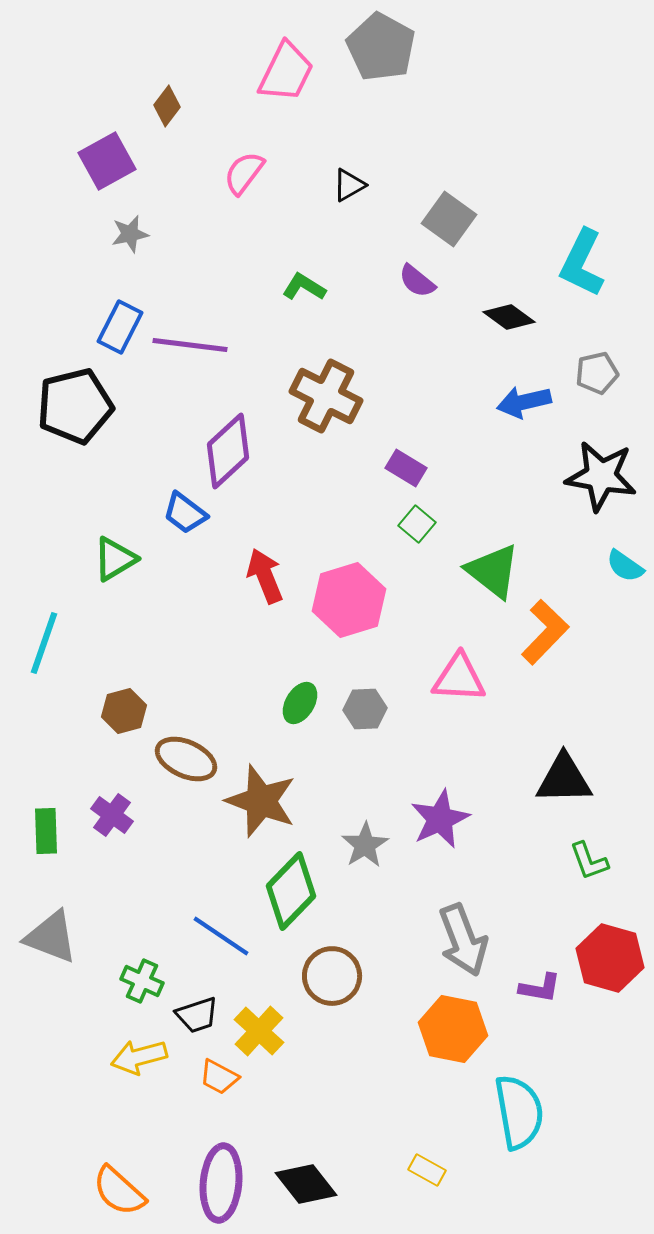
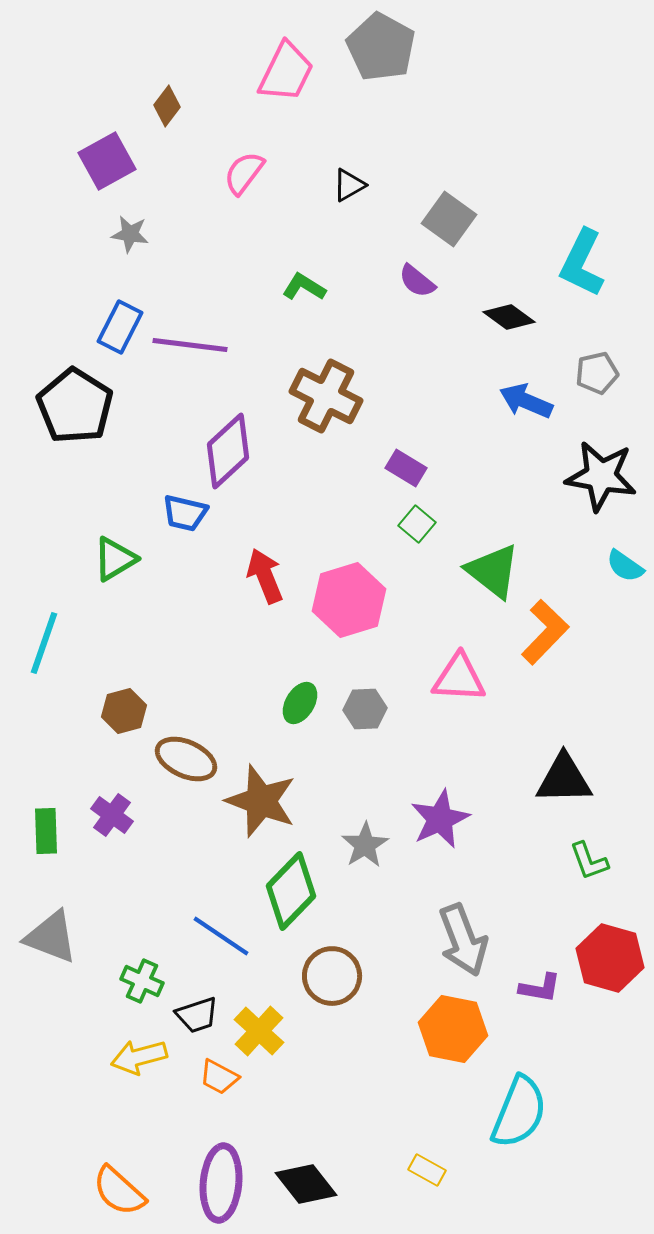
gray star at (130, 234): rotated 21 degrees clockwise
blue arrow at (524, 402): moved 2 px right, 1 px up; rotated 36 degrees clockwise
black pentagon at (75, 406): rotated 26 degrees counterclockwise
blue trapezoid at (185, 513): rotated 24 degrees counterclockwise
cyan semicircle at (519, 1112): rotated 32 degrees clockwise
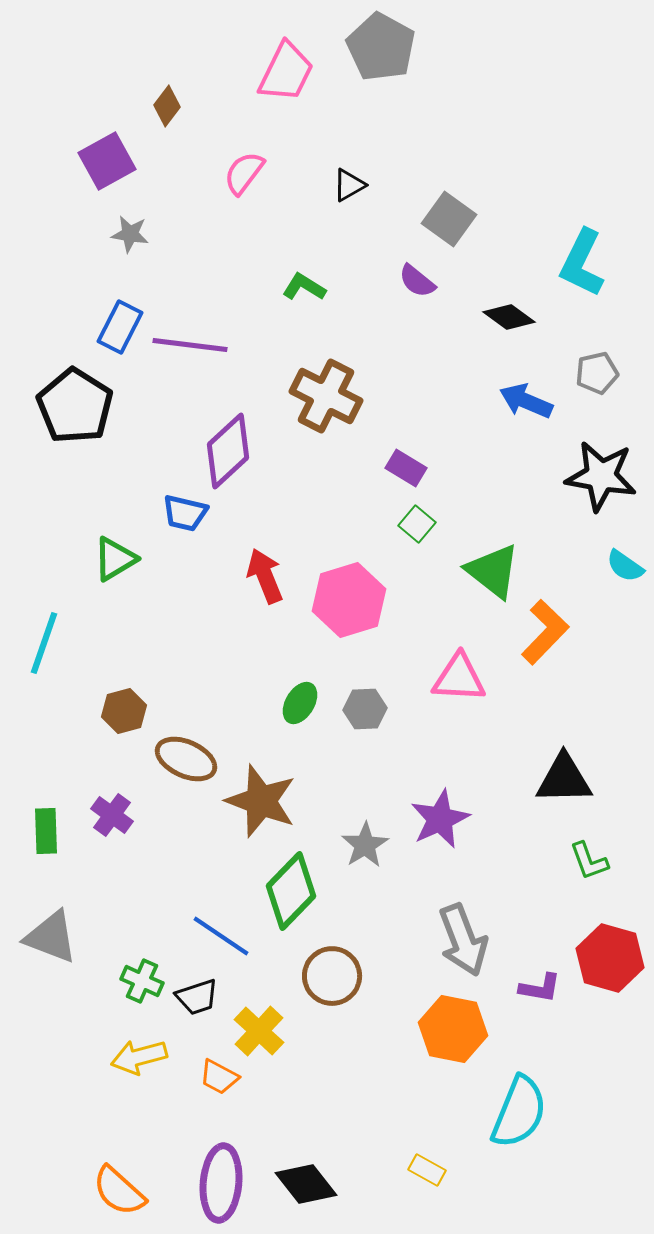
black trapezoid at (197, 1015): moved 18 px up
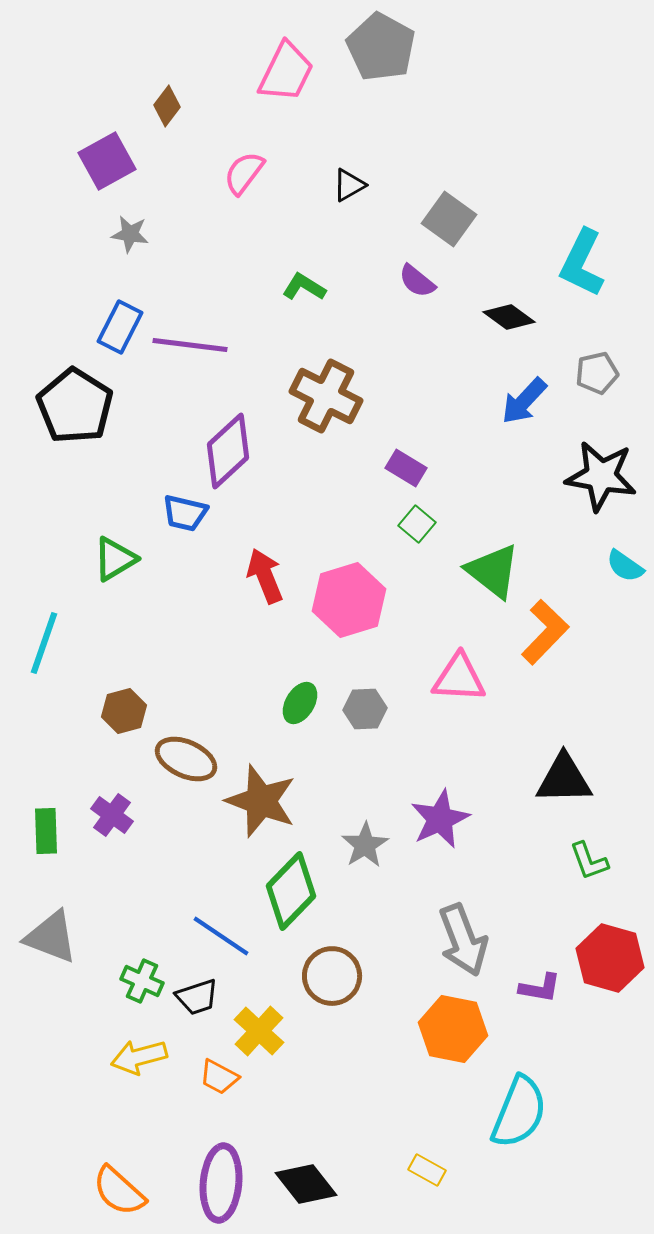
blue arrow at (526, 401): moved 2 px left; rotated 70 degrees counterclockwise
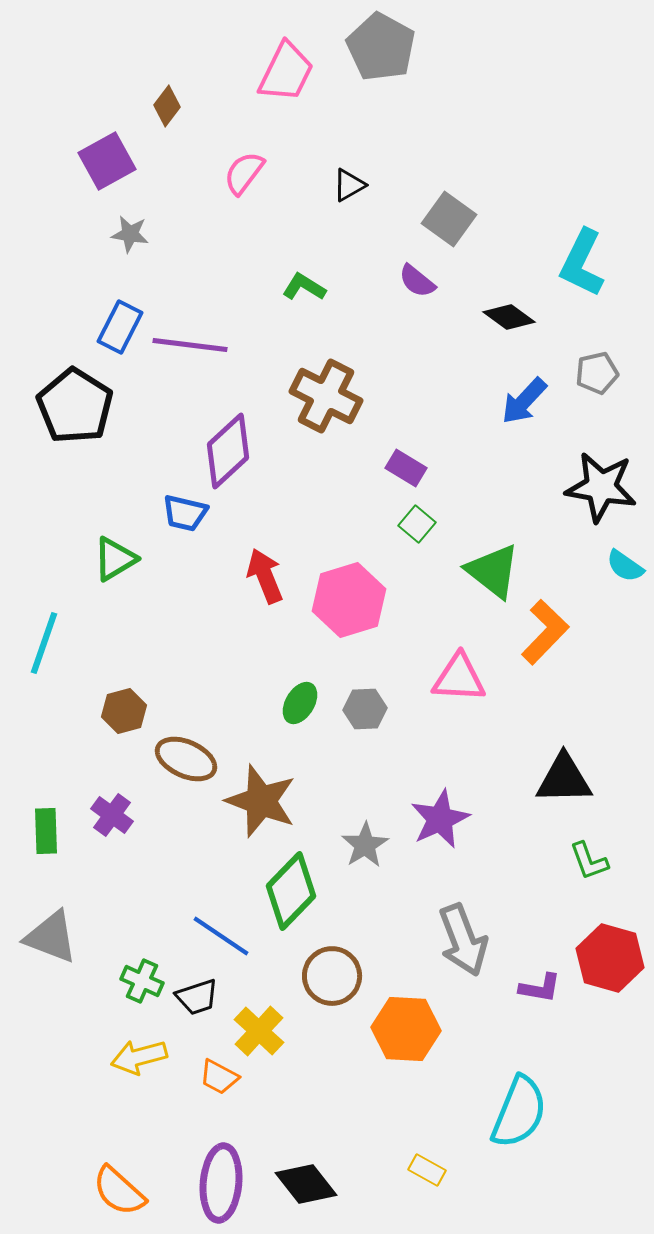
black star at (601, 476): moved 11 px down
orange hexagon at (453, 1029): moved 47 px left; rotated 8 degrees counterclockwise
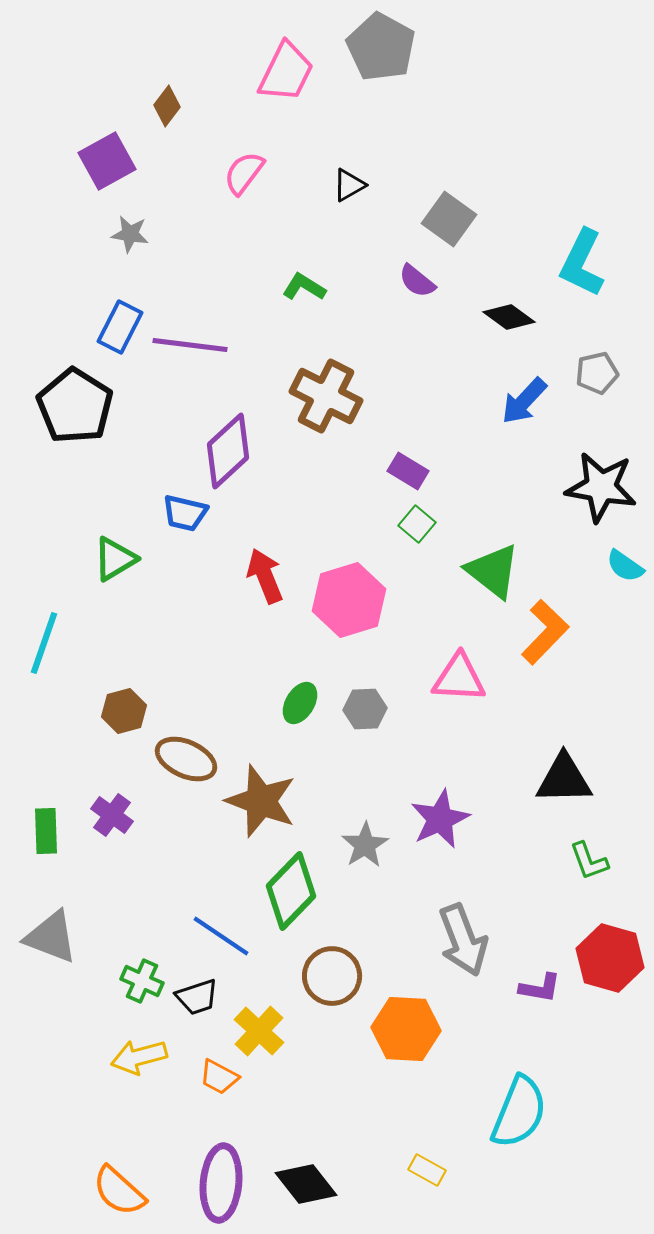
purple rectangle at (406, 468): moved 2 px right, 3 px down
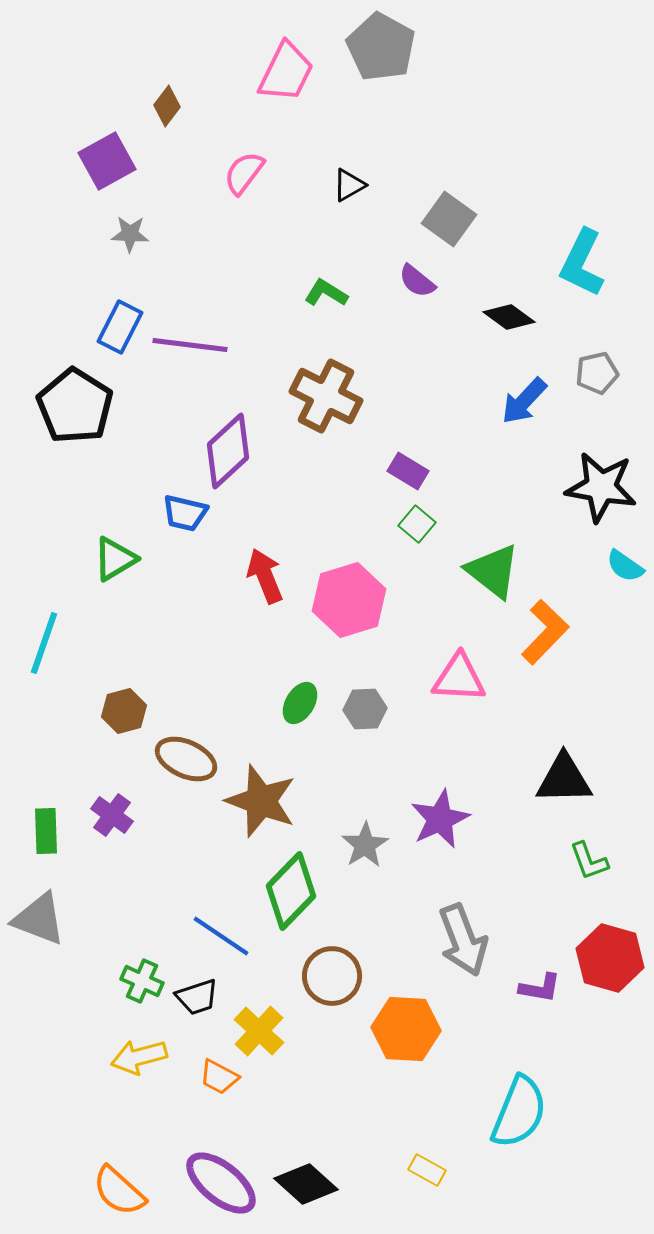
gray star at (130, 234): rotated 6 degrees counterclockwise
green L-shape at (304, 287): moved 22 px right, 6 px down
gray triangle at (51, 937): moved 12 px left, 18 px up
purple ellipse at (221, 1183): rotated 56 degrees counterclockwise
black diamond at (306, 1184): rotated 10 degrees counterclockwise
